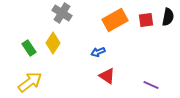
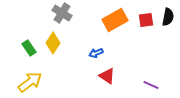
blue arrow: moved 2 px left, 1 px down
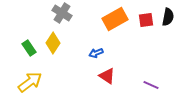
orange rectangle: moved 1 px up
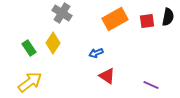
red square: moved 1 px right, 1 px down
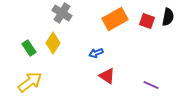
red square: rotated 28 degrees clockwise
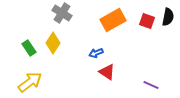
orange rectangle: moved 2 px left, 1 px down
red triangle: moved 4 px up
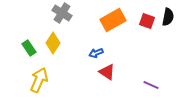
yellow arrow: moved 9 px right, 2 px up; rotated 30 degrees counterclockwise
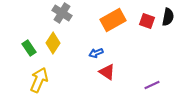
purple line: moved 1 px right; rotated 49 degrees counterclockwise
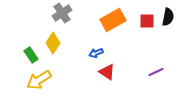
gray cross: rotated 24 degrees clockwise
red square: rotated 21 degrees counterclockwise
green rectangle: moved 2 px right, 7 px down
yellow arrow: rotated 145 degrees counterclockwise
purple line: moved 4 px right, 13 px up
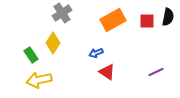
yellow arrow: rotated 20 degrees clockwise
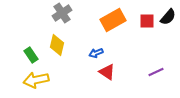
black semicircle: rotated 30 degrees clockwise
yellow diamond: moved 4 px right, 2 px down; rotated 20 degrees counterclockwise
yellow arrow: moved 3 px left
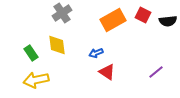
black semicircle: moved 4 px down; rotated 42 degrees clockwise
red square: moved 4 px left, 6 px up; rotated 28 degrees clockwise
yellow diamond: rotated 20 degrees counterclockwise
green rectangle: moved 2 px up
purple line: rotated 14 degrees counterclockwise
